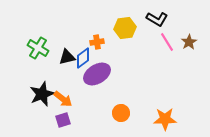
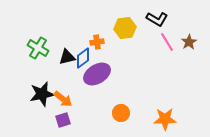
black star: rotated 10 degrees clockwise
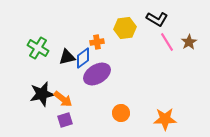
purple square: moved 2 px right
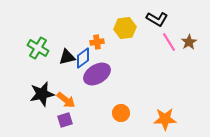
pink line: moved 2 px right
orange arrow: moved 3 px right, 1 px down
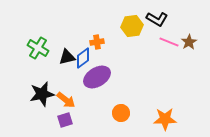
yellow hexagon: moved 7 px right, 2 px up
pink line: rotated 36 degrees counterclockwise
purple ellipse: moved 3 px down
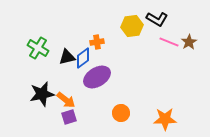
purple square: moved 4 px right, 3 px up
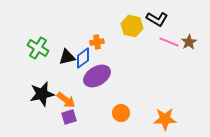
yellow hexagon: rotated 20 degrees clockwise
purple ellipse: moved 1 px up
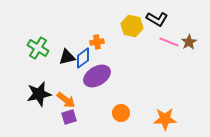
black star: moved 3 px left
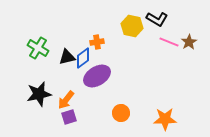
orange arrow: rotated 90 degrees clockwise
